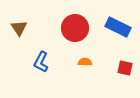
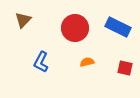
brown triangle: moved 4 px right, 8 px up; rotated 18 degrees clockwise
orange semicircle: moved 2 px right; rotated 16 degrees counterclockwise
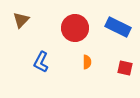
brown triangle: moved 2 px left
orange semicircle: rotated 104 degrees clockwise
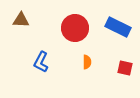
brown triangle: rotated 48 degrees clockwise
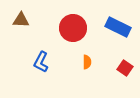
red circle: moved 2 px left
red square: rotated 21 degrees clockwise
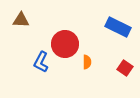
red circle: moved 8 px left, 16 px down
